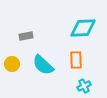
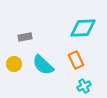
gray rectangle: moved 1 px left, 1 px down
orange rectangle: rotated 24 degrees counterclockwise
yellow circle: moved 2 px right
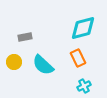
cyan diamond: rotated 12 degrees counterclockwise
orange rectangle: moved 2 px right, 2 px up
yellow circle: moved 2 px up
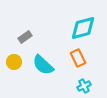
gray rectangle: rotated 24 degrees counterclockwise
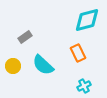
cyan diamond: moved 4 px right, 8 px up
orange rectangle: moved 5 px up
yellow circle: moved 1 px left, 4 px down
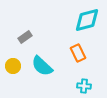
cyan semicircle: moved 1 px left, 1 px down
cyan cross: rotated 32 degrees clockwise
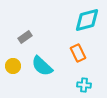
cyan cross: moved 1 px up
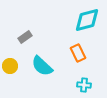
yellow circle: moved 3 px left
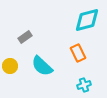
cyan cross: rotated 24 degrees counterclockwise
